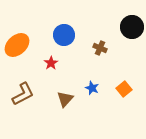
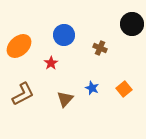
black circle: moved 3 px up
orange ellipse: moved 2 px right, 1 px down
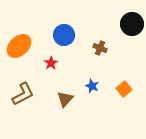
blue star: moved 2 px up
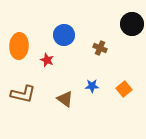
orange ellipse: rotated 45 degrees counterclockwise
red star: moved 4 px left, 3 px up; rotated 16 degrees counterclockwise
blue star: rotated 24 degrees counterclockwise
brown L-shape: rotated 40 degrees clockwise
brown triangle: rotated 36 degrees counterclockwise
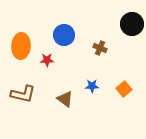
orange ellipse: moved 2 px right
red star: rotated 24 degrees counterclockwise
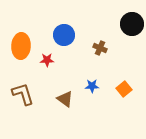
brown L-shape: rotated 120 degrees counterclockwise
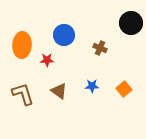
black circle: moved 1 px left, 1 px up
orange ellipse: moved 1 px right, 1 px up
brown triangle: moved 6 px left, 8 px up
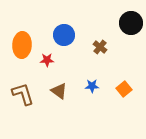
brown cross: moved 1 px up; rotated 16 degrees clockwise
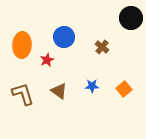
black circle: moved 5 px up
blue circle: moved 2 px down
brown cross: moved 2 px right
red star: rotated 24 degrees counterclockwise
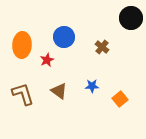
orange square: moved 4 px left, 10 px down
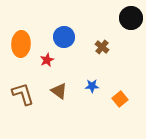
orange ellipse: moved 1 px left, 1 px up
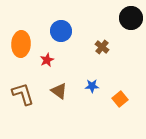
blue circle: moved 3 px left, 6 px up
